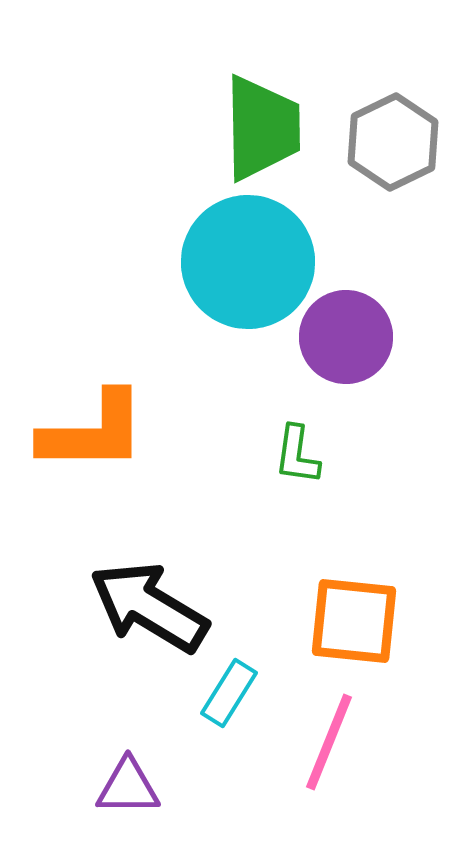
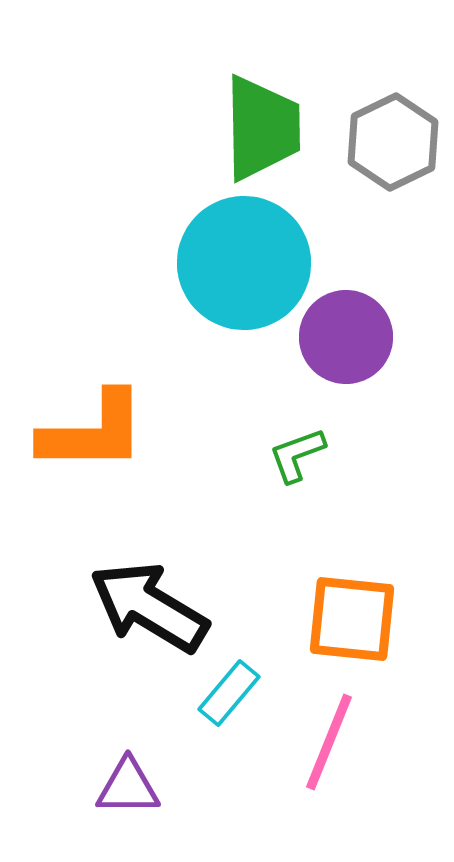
cyan circle: moved 4 px left, 1 px down
green L-shape: rotated 62 degrees clockwise
orange square: moved 2 px left, 2 px up
cyan rectangle: rotated 8 degrees clockwise
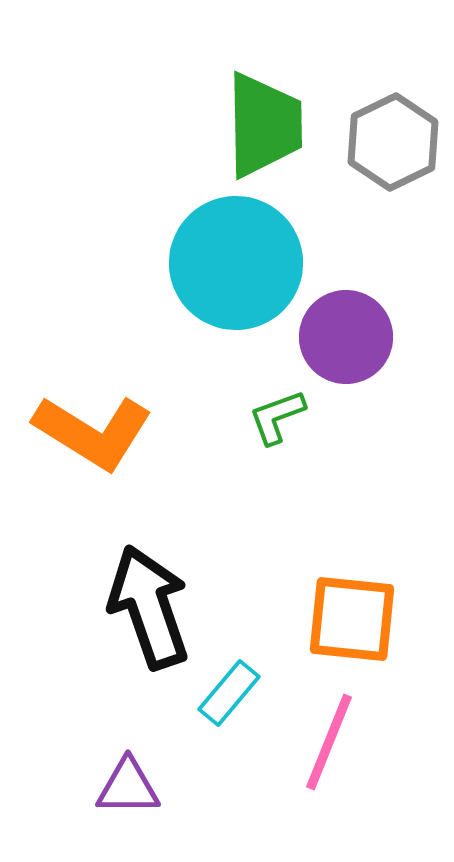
green trapezoid: moved 2 px right, 3 px up
cyan circle: moved 8 px left
orange L-shape: rotated 32 degrees clockwise
green L-shape: moved 20 px left, 38 px up
black arrow: rotated 40 degrees clockwise
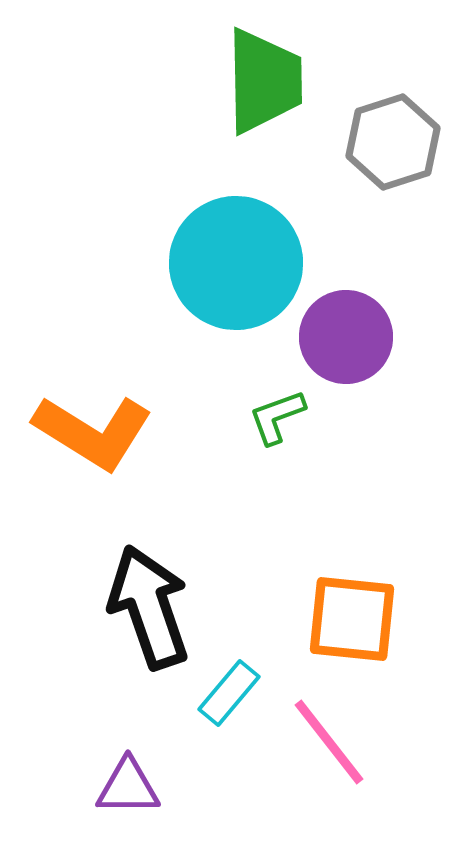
green trapezoid: moved 44 px up
gray hexagon: rotated 8 degrees clockwise
pink line: rotated 60 degrees counterclockwise
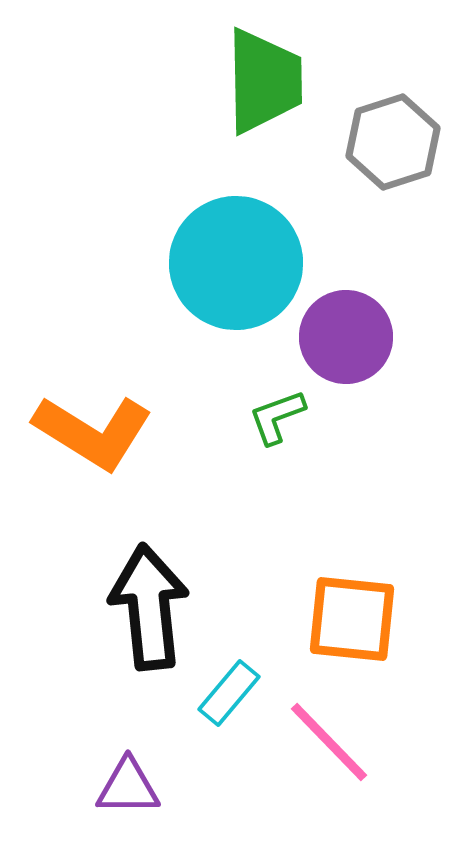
black arrow: rotated 13 degrees clockwise
pink line: rotated 6 degrees counterclockwise
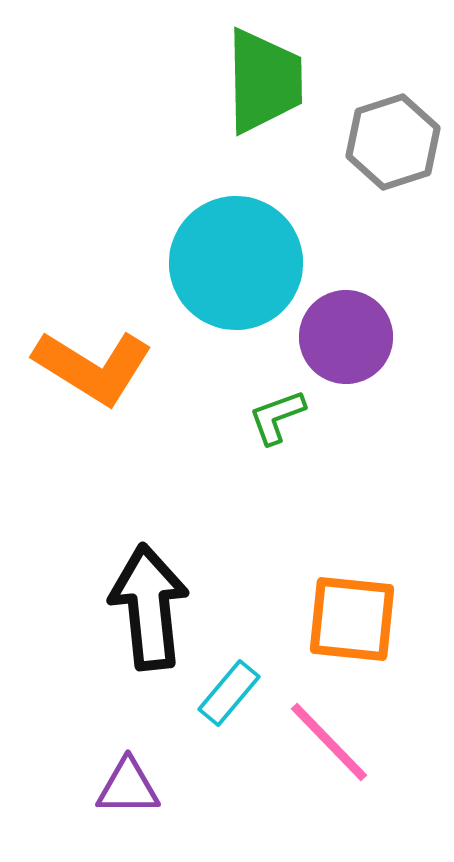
orange L-shape: moved 65 px up
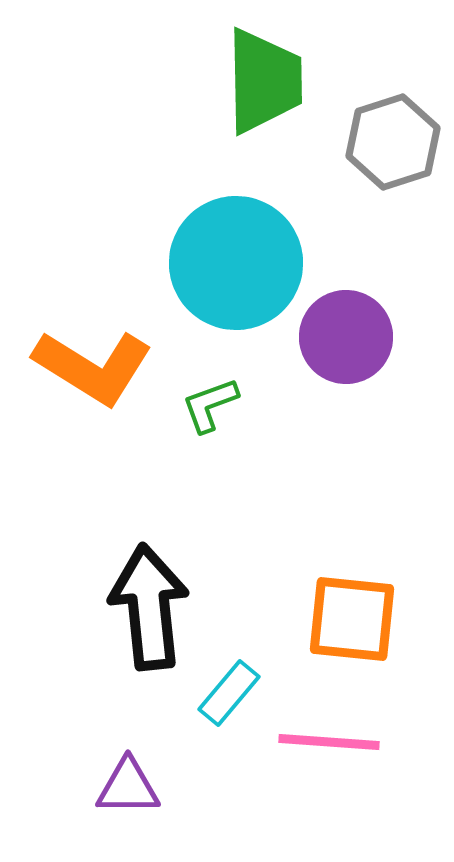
green L-shape: moved 67 px left, 12 px up
pink line: rotated 42 degrees counterclockwise
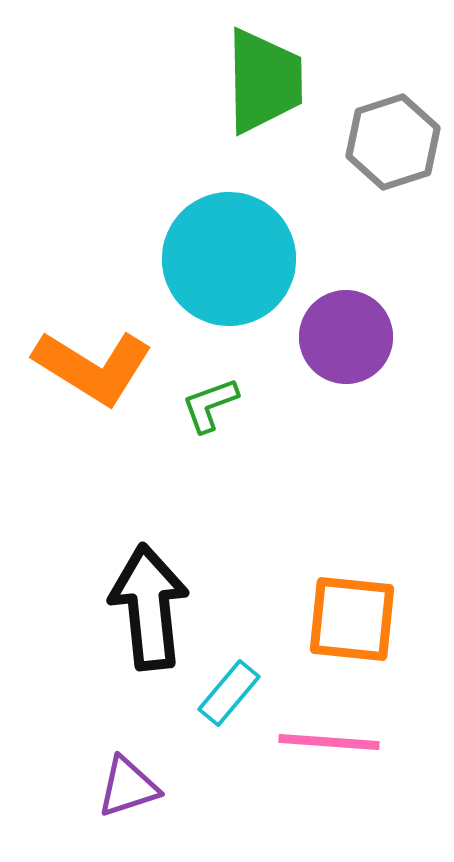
cyan circle: moved 7 px left, 4 px up
purple triangle: rotated 18 degrees counterclockwise
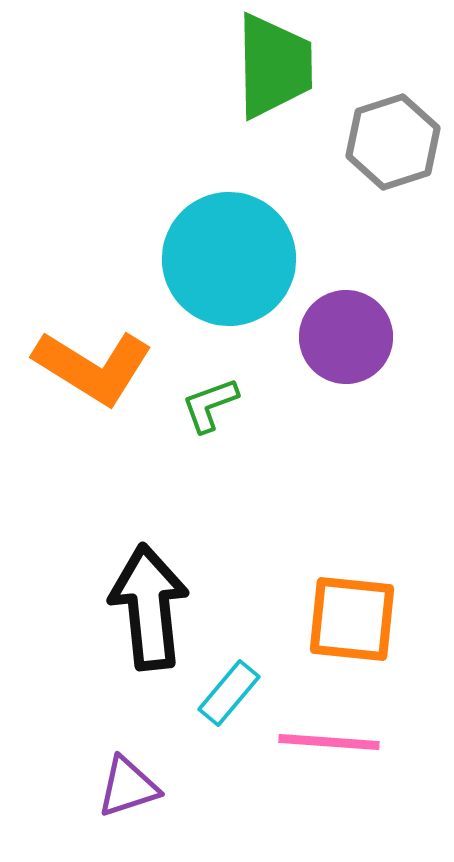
green trapezoid: moved 10 px right, 15 px up
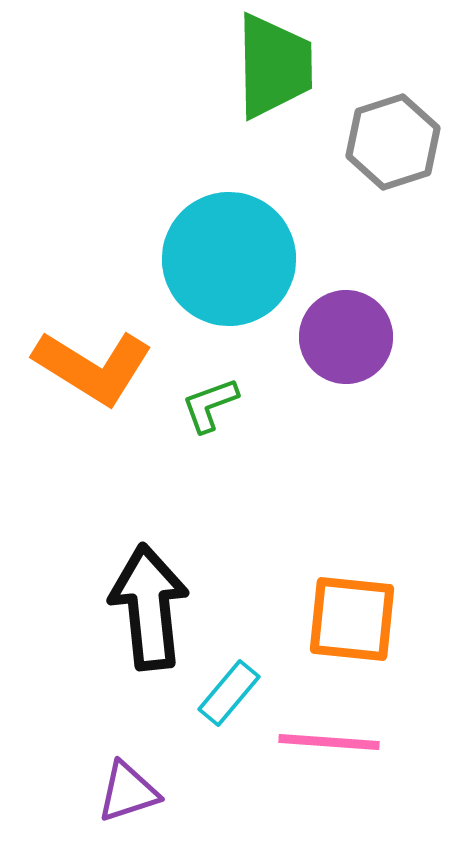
purple triangle: moved 5 px down
